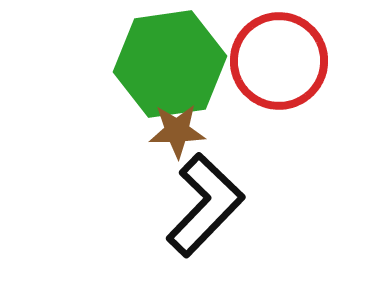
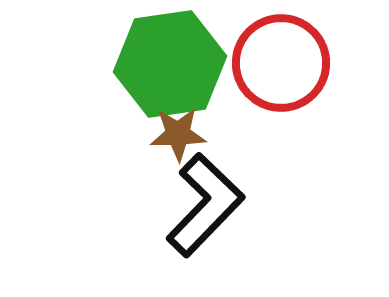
red circle: moved 2 px right, 2 px down
brown star: moved 1 px right, 3 px down
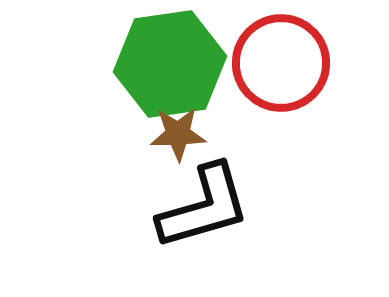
black L-shape: moved 1 px left, 2 px down; rotated 30 degrees clockwise
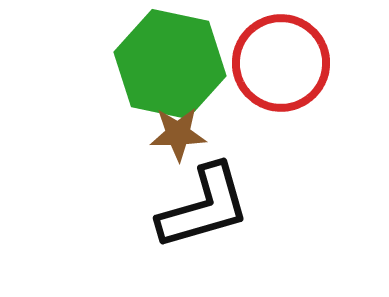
green hexagon: rotated 20 degrees clockwise
